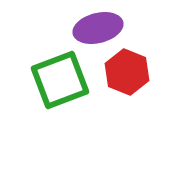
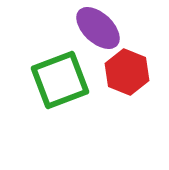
purple ellipse: rotated 57 degrees clockwise
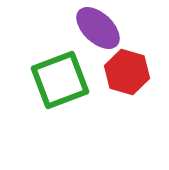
red hexagon: rotated 6 degrees counterclockwise
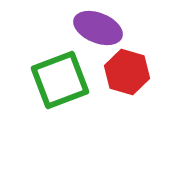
purple ellipse: rotated 21 degrees counterclockwise
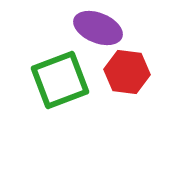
red hexagon: rotated 9 degrees counterclockwise
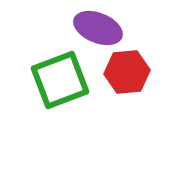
red hexagon: rotated 12 degrees counterclockwise
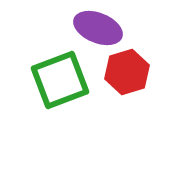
red hexagon: rotated 12 degrees counterclockwise
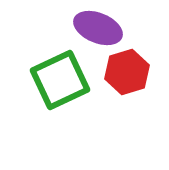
green square: rotated 4 degrees counterclockwise
